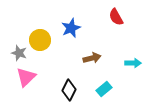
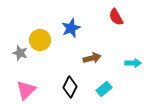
gray star: moved 1 px right
pink triangle: moved 13 px down
black diamond: moved 1 px right, 3 px up
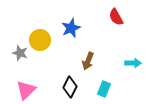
brown arrow: moved 4 px left, 3 px down; rotated 126 degrees clockwise
cyan rectangle: rotated 28 degrees counterclockwise
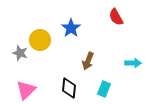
blue star: rotated 12 degrees counterclockwise
black diamond: moved 1 px left, 1 px down; rotated 20 degrees counterclockwise
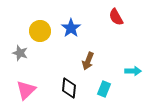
yellow circle: moved 9 px up
cyan arrow: moved 8 px down
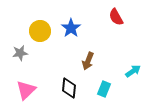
gray star: rotated 28 degrees counterclockwise
cyan arrow: rotated 35 degrees counterclockwise
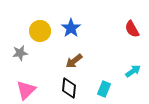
red semicircle: moved 16 px right, 12 px down
brown arrow: moved 14 px left; rotated 30 degrees clockwise
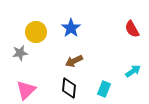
yellow circle: moved 4 px left, 1 px down
brown arrow: rotated 12 degrees clockwise
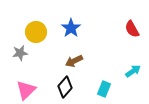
black diamond: moved 4 px left, 1 px up; rotated 35 degrees clockwise
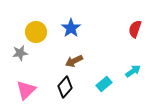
red semicircle: moved 3 px right; rotated 48 degrees clockwise
cyan rectangle: moved 5 px up; rotated 28 degrees clockwise
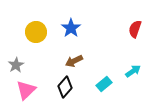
gray star: moved 4 px left, 12 px down; rotated 21 degrees counterclockwise
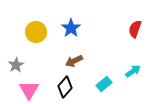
pink triangle: moved 3 px right; rotated 15 degrees counterclockwise
